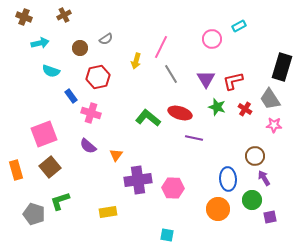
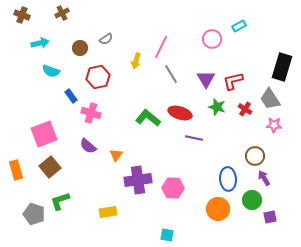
brown cross at (64, 15): moved 2 px left, 2 px up
brown cross at (24, 17): moved 2 px left, 2 px up
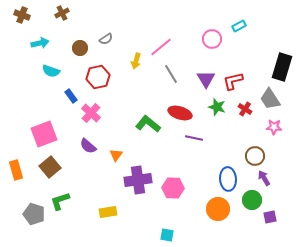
pink line at (161, 47): rotated 25 degrees clockwise
pink cross at (91, 113): rotated 24 degrees clockwise
green L-shape at (148, 118): moved 6 px down
pink star at (274, 125): moved 2 px down
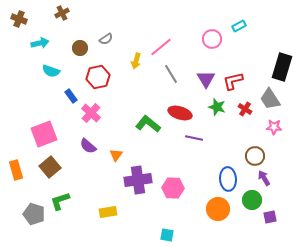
brown cross at (22, 15): moved 3 px left, 4 px down
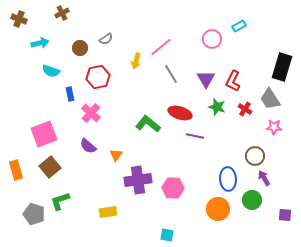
red L-shape at (233, 81): rotated 50 degrees counterclockwise
blue rectangle at (71, 96): moved 1 px left, 2 px up; rotated 24 degrees clockwise
purple line at (194, 138): moved 1 px right, 2 px up
purple square at (270, 217): moved 15 px right, 2 px up; rotated 16 degrees clockwise
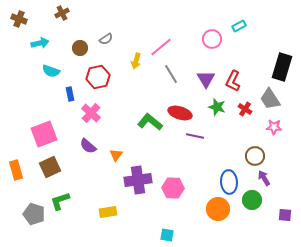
green L-shape at (148, 124): moved 2 px right, 2 px up
brown square at (50, 167): rotated 15 degrees clockwise
blue ellipse at (228, 179): moved 1 px right, 3 px down
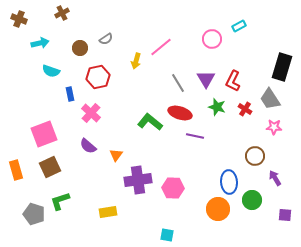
gray line at (171, 74): moved 7 px right, 9 px down
purple arrow at (264, 178): moved 11 px right
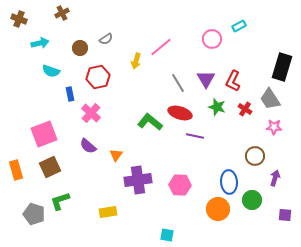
purple arrow at (275, 178): rotated 49 degrees clockwise
pink hexagon at (173, 188): moved 7 px right, 3 px up
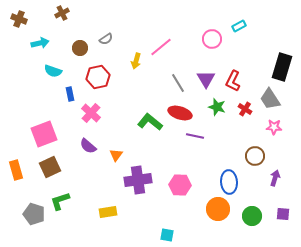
cyan semicircle at (51, 71): moved 2 px right
green circle at (252, 200): moved 16 px down
purple square at (285, 215): moved 2 px left, 1 px up
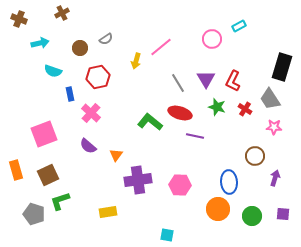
brown square at (50, 167): moved 2 px left, 8 px down
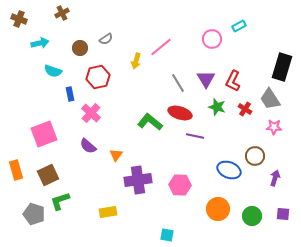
blue ellipse at (229, 182): moved 12 px up; rotated 65 degrees counterclockwise
